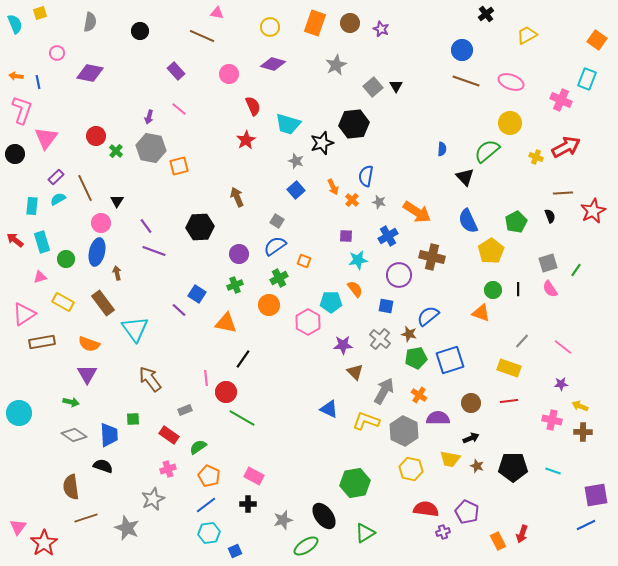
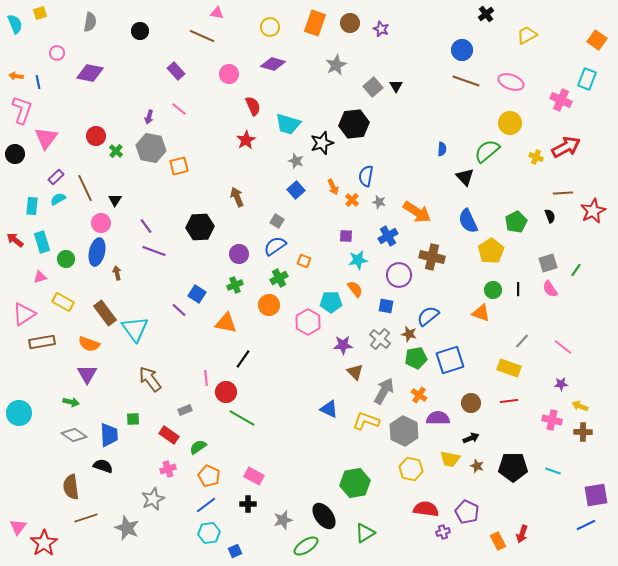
black triangle at (117, 201): moved 2 px left, 1 px up
brown rectangle at (103, 303): moved 2 px right, 10 px down
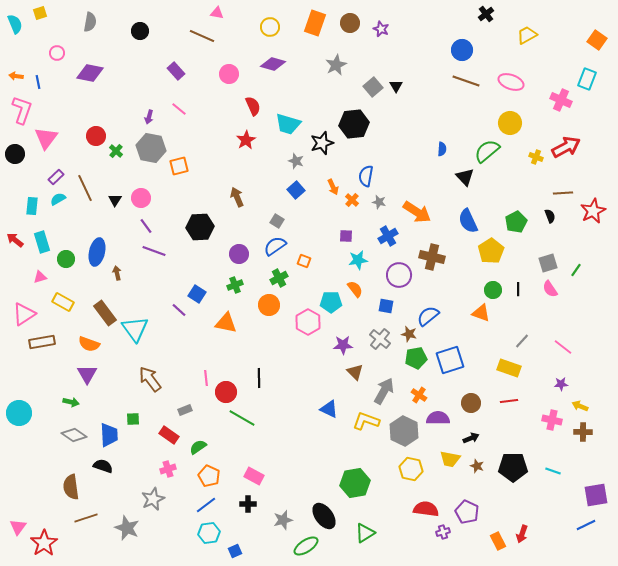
pink circle at (101, 223): moved 40 px right, 25 px up
black line at (243, 359): moved 16 px right, 19 px down; rotated 36 degrees counterclockwise
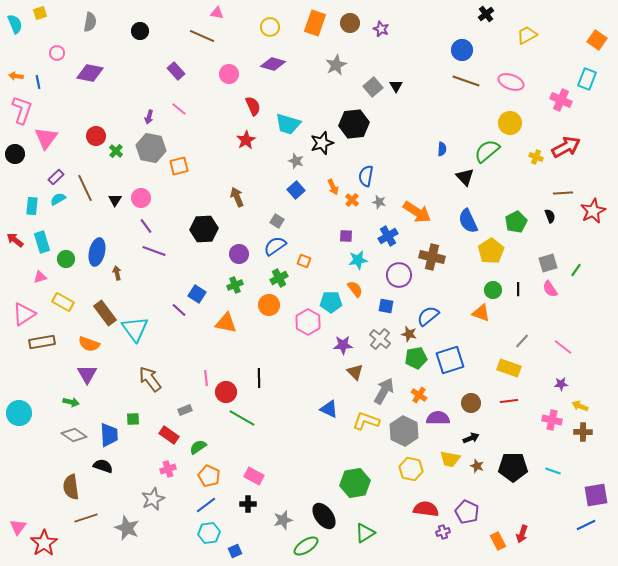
black hexagon at (200, 227): moved 4 px right, 2 px down
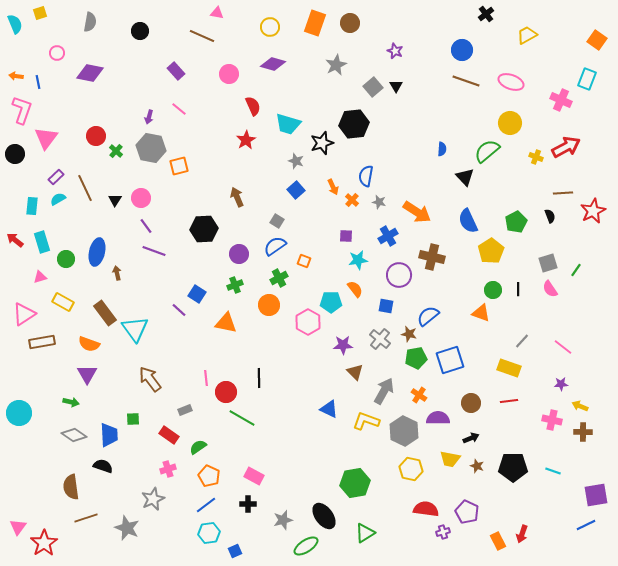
purple star at (381, 29): moved 14 px right, 22 px down
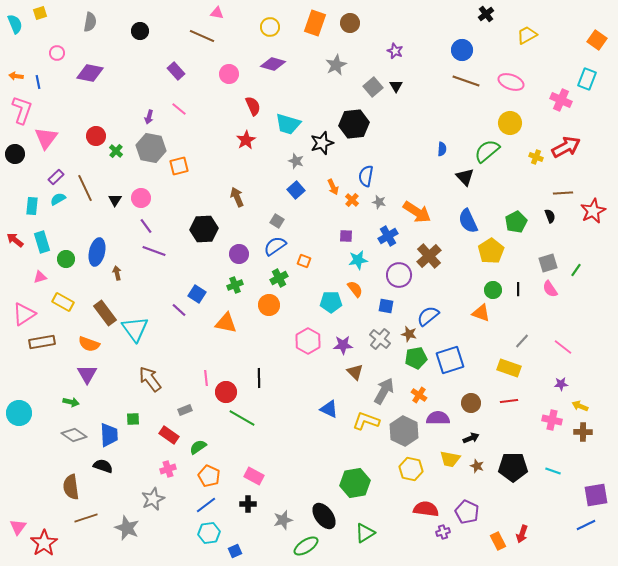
brown cross at (432, 257): moved 3 px left, 1 px up; rotated 35 degrees clockwise
pink hexagon at (308, 322): moved 19 px down
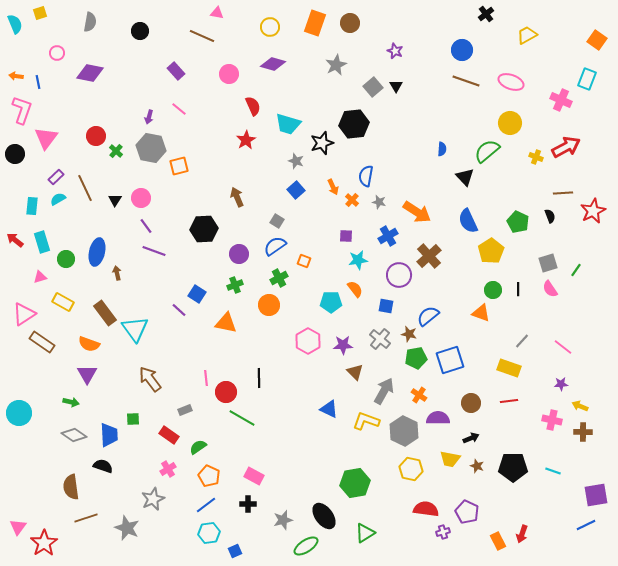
green pentagon at (516, 222): moved 2 px right; rotated 20 degrees counterclockwise
brown rectangle at (42, 342): rotated 45 degrees clockwise
pink cross at (168, 469): rotated 14 degrees counterclockwise
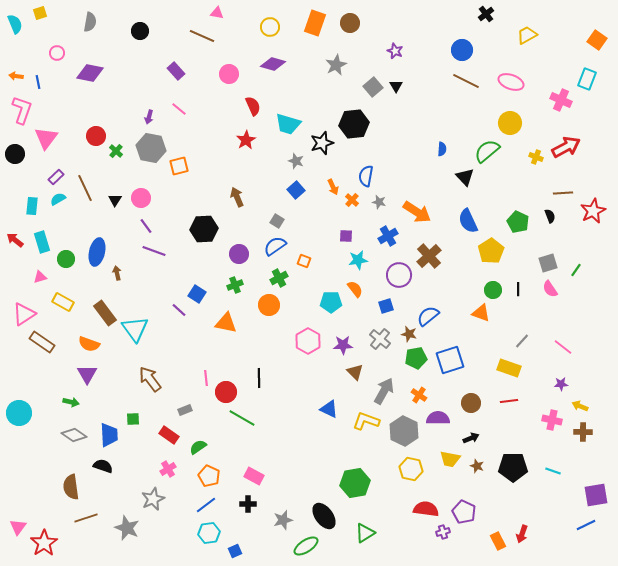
brown line at (466, 81): rotated 8 degrees clockwise
blue square at (386, 306): rotated 28 degrees counterclockwise
purple pentagon at (467, 512): moved 3 px left
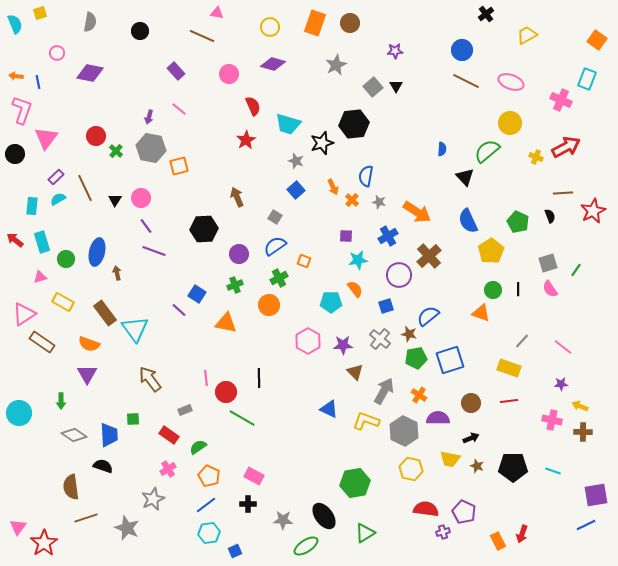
purple star at (395, 51): rotated 28 degrees counterclockwise
gray square at (277, 221): moved 2 px left, 4 px up
green arrow at (71, 402): moved 10 px left, 1 px up; rotated 77 degrees clockwise
gray star at (283, 520): rotated 18 degrees clockwise
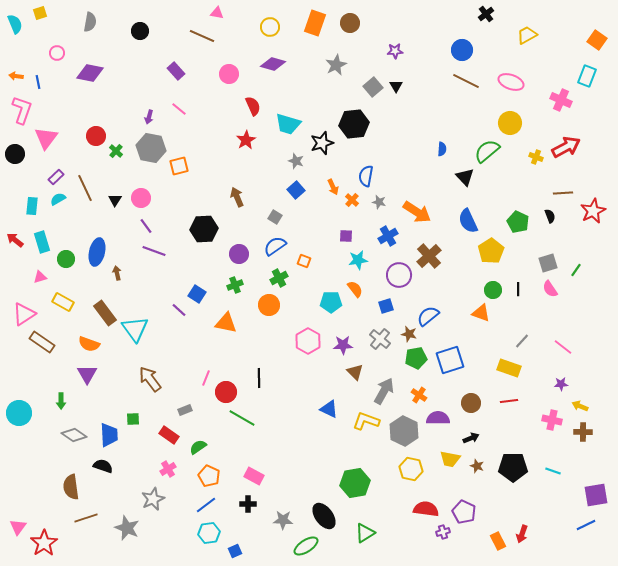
cyan rectangle at (587, 79): moved 3 px up
pink line at (206, 378): rotated 28 degrees clockwise
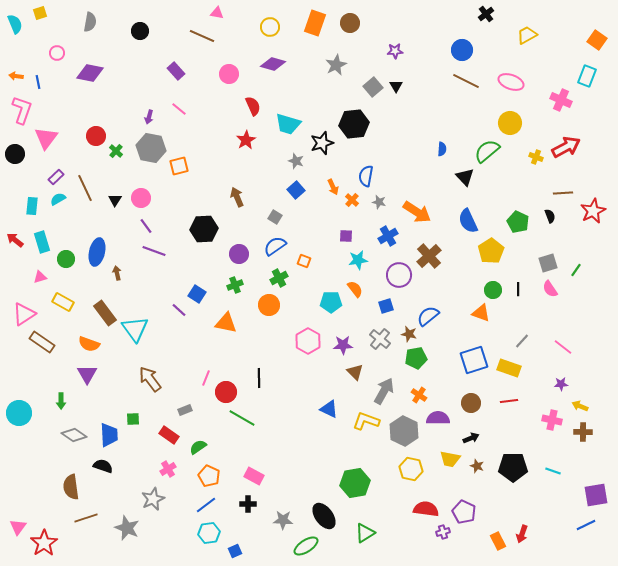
blue square at (450, 360): moved 24 px right
